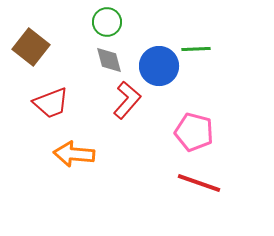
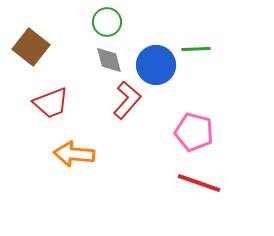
blue circle: moved 3 px left, 1 px up
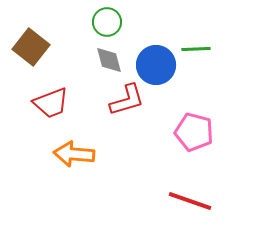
red L-shape: rotated 33 degrees clockwise
red line: moved 9 px left, 18 px down
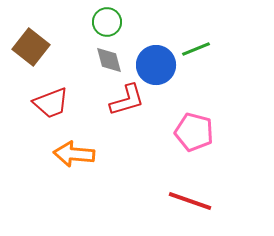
green line: rotated 20 degrees counterclockwise
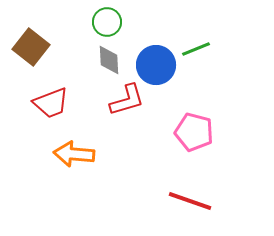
gray diamond: rotated 12 degrees clockwise
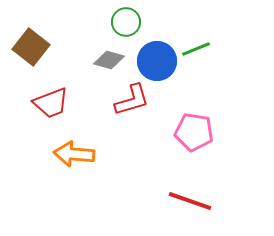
green circle: moved 19 px right
gray diamond: rotated 72 degrees counterclockwise
blue circle: moved 1 px right, 4 px up
red L-shape: moved 5 px right
pink pentagon: rotated 6 degrees counterclockwise
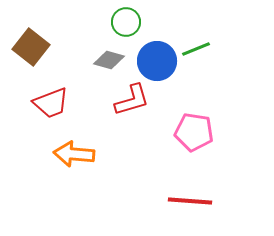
red line: rotated 15 degrees counterclockwise
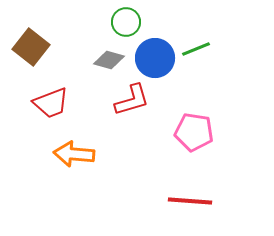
blue circle: moved 2 px left, 3 px up
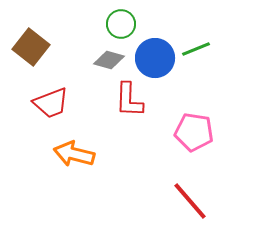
green circle: moved 5 px left, 2 px down
red L-shape: moved 3 px left; rotated 108 degrees clockwise
orange arrow: rotated 9 degrees clockwise
red line: rotated 45 degrees clockwise
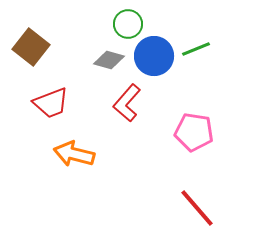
green circle: moved 7 px right
blue circle: moved 1 px left, 2 px up
red L-shape: moved 2 px left, 3 px down; rotated 39 degrees clockwise
red line: moved 7 px right, 7 px down
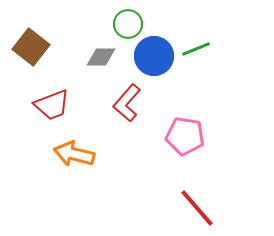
gray diamond: moved 8 px left, 3 px up; rotated 16 degrees counterclockwise
red trapezoid: moved 1 px right, 2 px down
pink pentagon: moved 9 px left, 4 px down
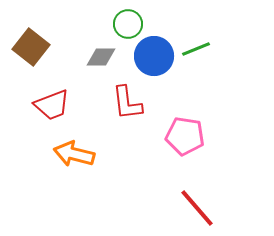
red L-shape: rotated 48 degrees counterclockwise
